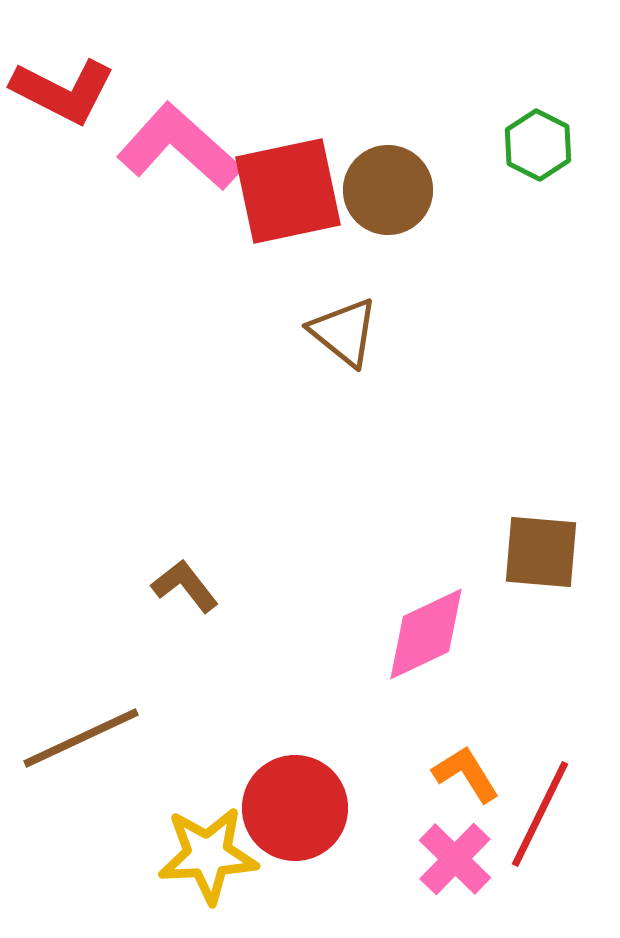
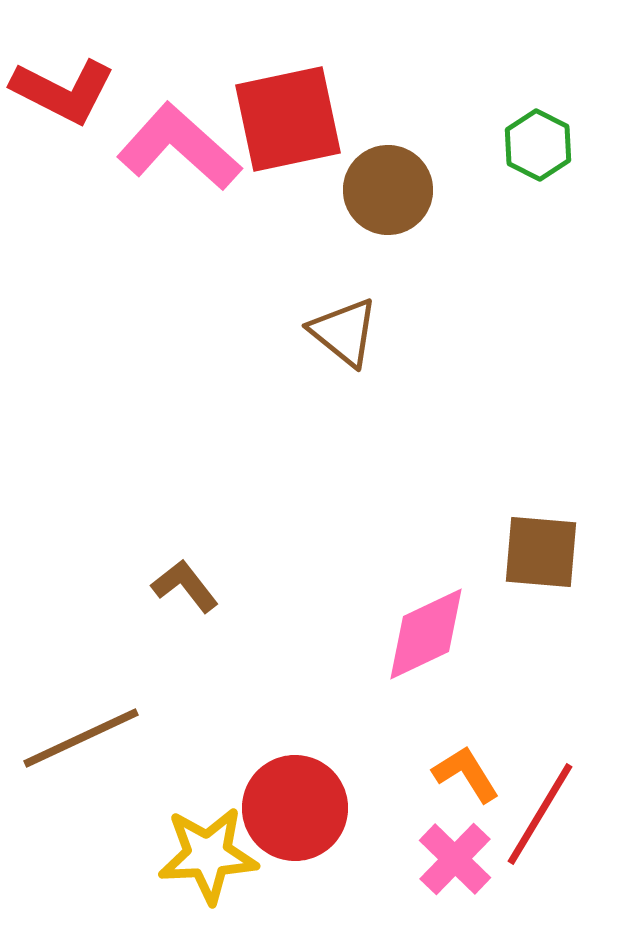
red square: moved 72 px up
red line: rotated 5 degrees clockwise
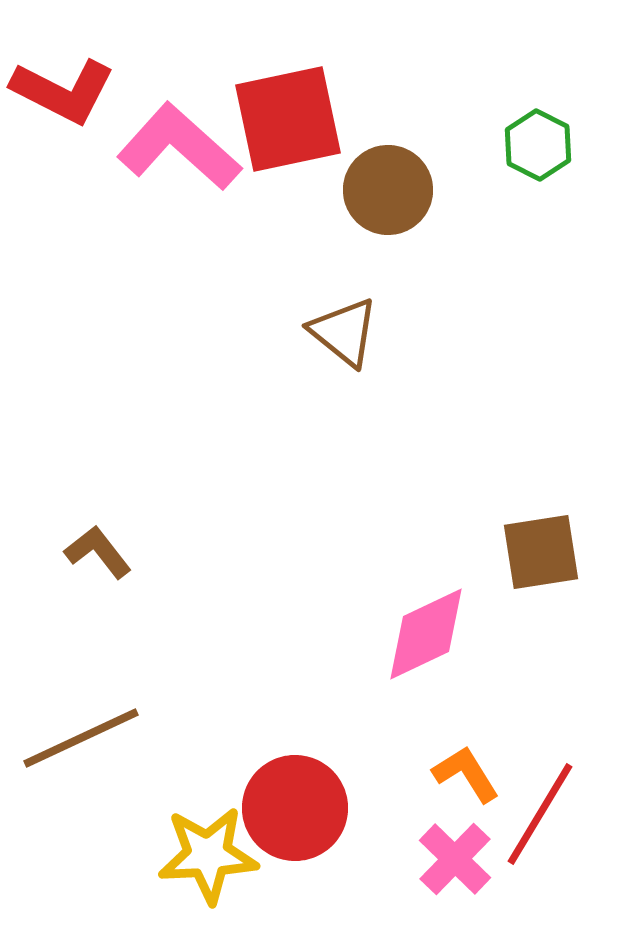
brown square: rotated 14 degrees counterclockwise
brown L-shape: moved 87 px left, 34 px up
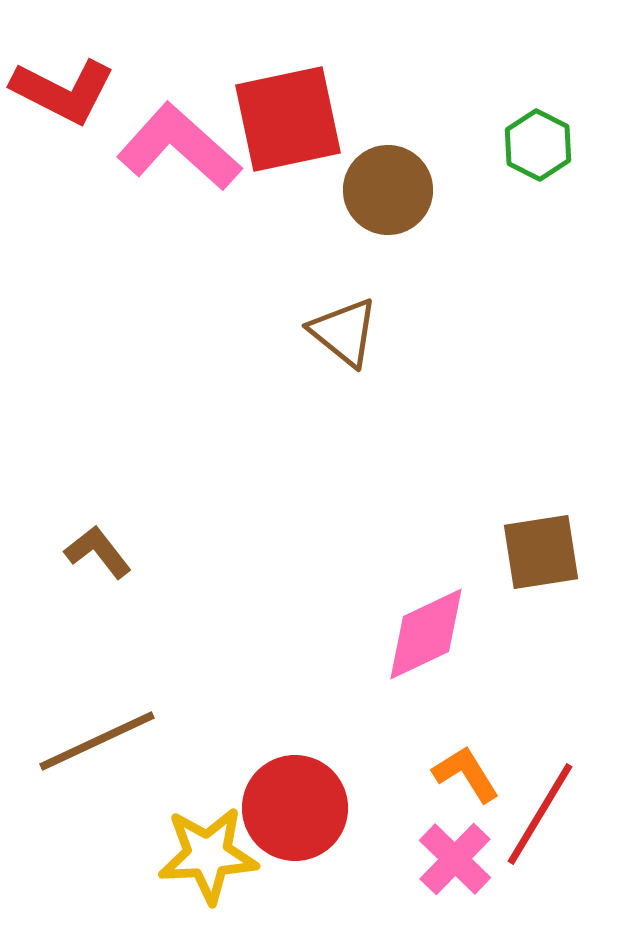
brown line: moved 16 px right, 3 px down
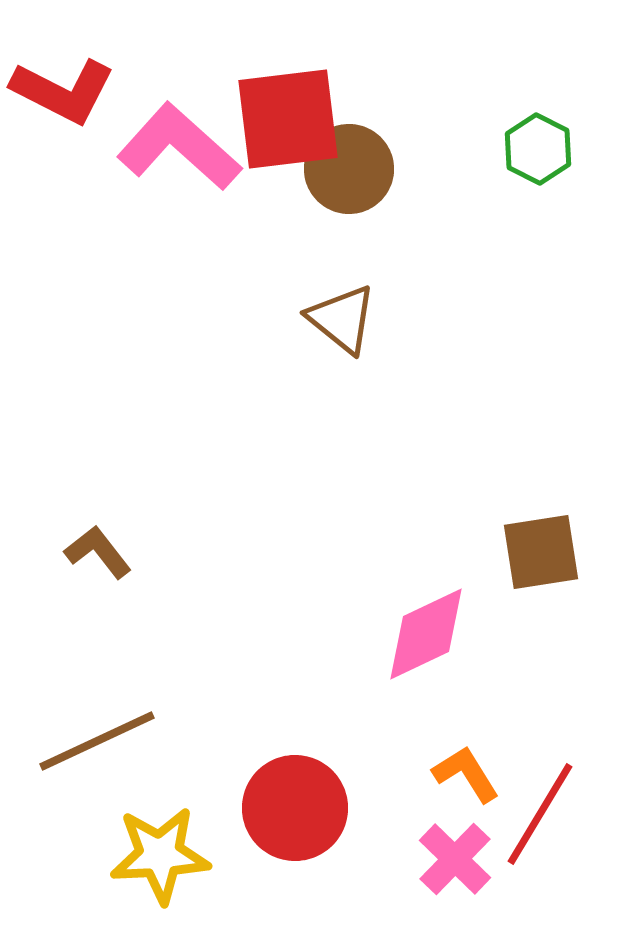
red square: rotated 5 degrees clockwise
green hexagon: moved 4 px down
brown circle: moved 39 px left, 21 px up
brown triangle: moved 2 px left, 13 px up
yellow star: moved 48 px left
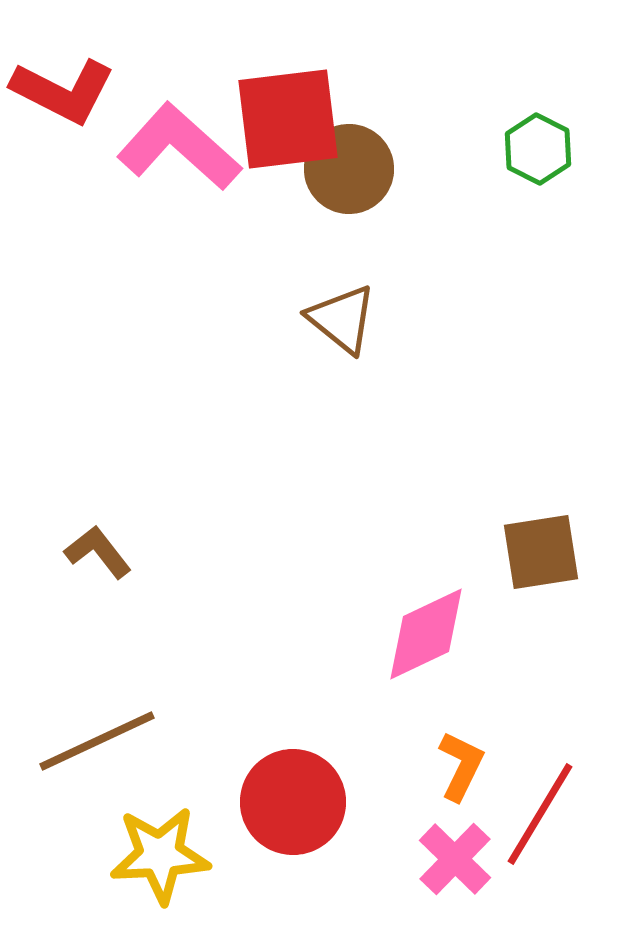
orange L-shape: moved 5 px left, 8 px up; rotated 58 degrees clockwise
red circle: moved 2 px left, 6 px up
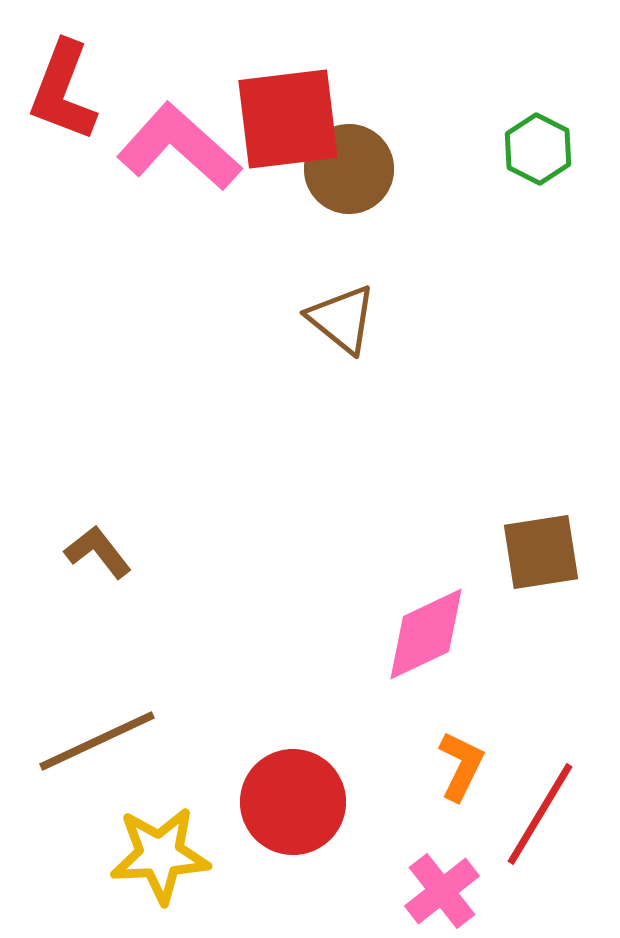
red L-shape: rotated 84 degrees clockwise
pink cross: moved 13 px left, 32 px down; rotated 8 degrees clockwise
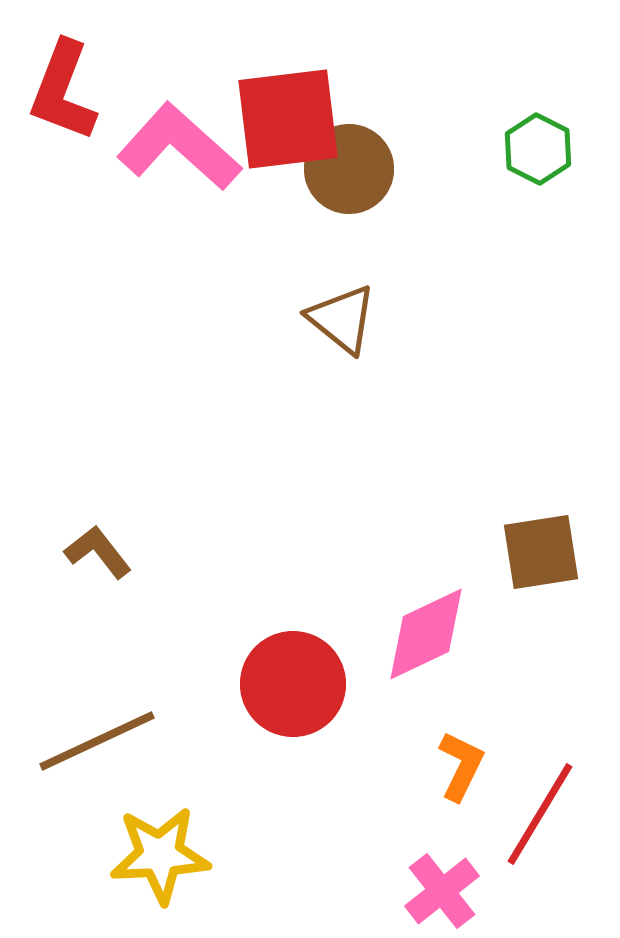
red circle: moved 118 px up
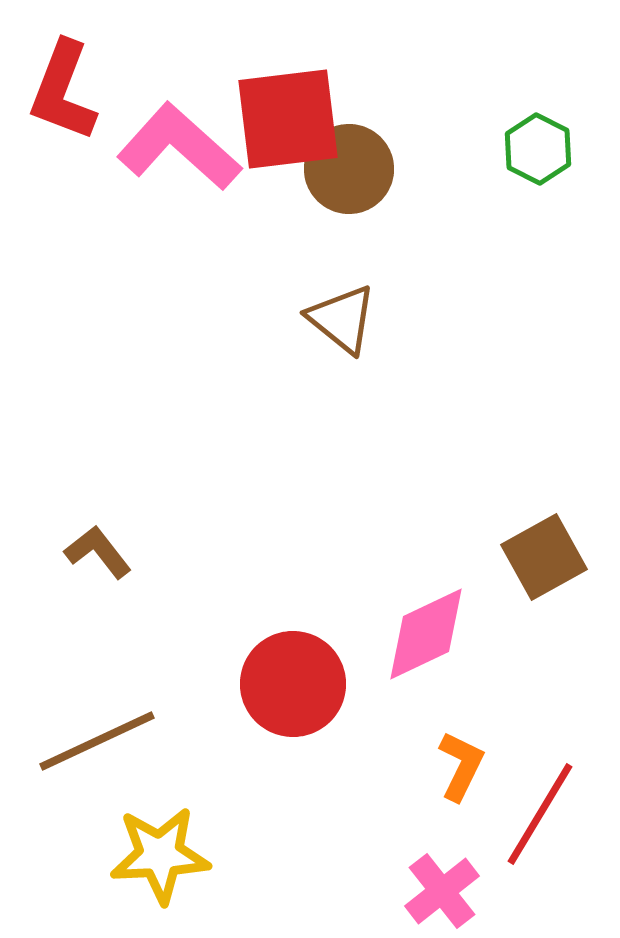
brown square: moved 3 px right, 5 px down; rotated 20 degrees counterclockwise
